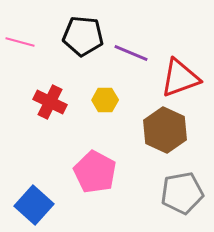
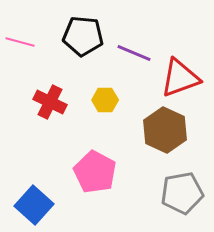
purple line: moved 3 px right
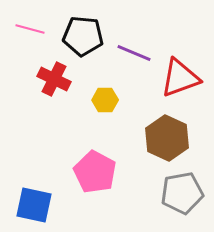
pink line: moved 10 px right, 13 px up
red cross: moved 4 px right, 23 px up
brown hexagon: moved 2 px right, 8 px down
blue square: rotated 30 degrees counterclockwise
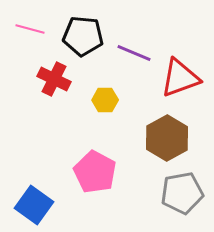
brown hexagon: rotated 6 degrees clockwise
blue square: rotated 24 degrees clockwise
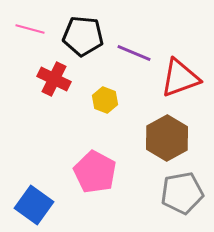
yellow hexagon: rotated 20 degrees clockwise
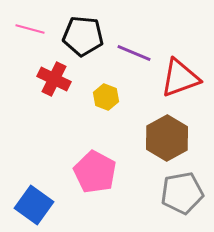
yellow hexagon: moved 1 px right, 3 px up
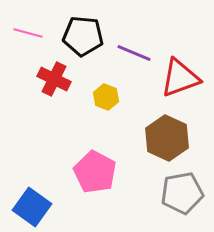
pink line: moved 2 px left, 4 px down
brown hexagon: rotated 6 degrees counterclockwise
blue square: moved 2 px left, 2 px down
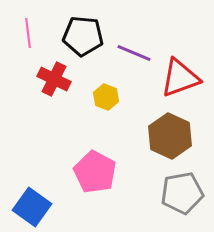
pink line: rotated 68 degrees clockwise
brown hexagon: moved 3 px right, 2 px up
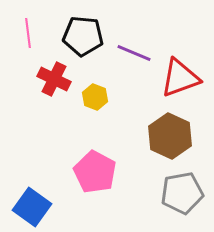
yellow hexagon: moved 11 px left
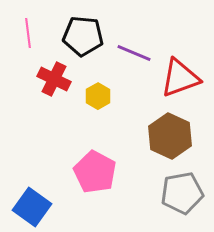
yellow hexagon: moved 3 px right, 1 px up; rotated 10 degrees clockwise
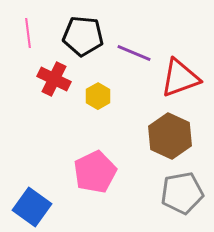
pink pentagon: rotated 18 degrees clockwise
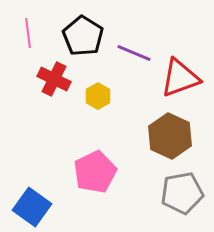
black pentagon: rotated 27 degrees clockwise
